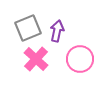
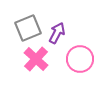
purple arrow: moved 2 px down; rotated 15 degrees clockwise
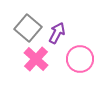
gray square: rotated 28 degrees counterclockwise
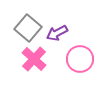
purple arrow: rotated 145 degrees counterclockwise
pink cross: moved 2 px left
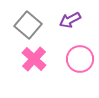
gray square: moved 3 px up
purple arrow: moved 13 px right, 13 px up
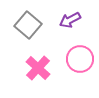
pink cross: moved 4 px right, 9 px down
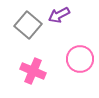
purple arrow: moved 11 px left, 5 px up
pink cross: moved 5 px left, 3 px down; rotated 20 degrees counterclockwise
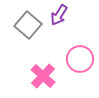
purple arrow: rotated 30 degrees counterclockwise
pink cross: moved 10 px right, 5 px down; rotated 20 degrees clockwise
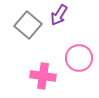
pink circle: moved 1 px left, 1 px up
pink cross: rotated 35 degrees counterclockwise
